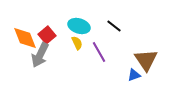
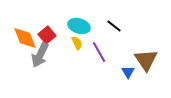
blue triangle: moved 6 px left, 3 px up; rotated 40 degrees counterclockwise
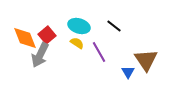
yellow semicircle: rotated 32 degrees counterclockwise
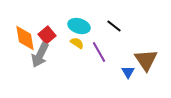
orange diamond: rotated 12 degrees clockwise
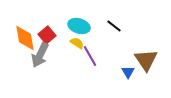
purple line: moved 9 px left, 4 px down
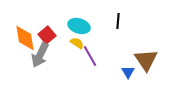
black line: moved 4 px right, 5 px up; rotated 56 degrees clockwise
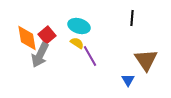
black line: moved 14 px right, 3 px up
orange diamond: moved 2 px right
blue triangle: moved 8 px down
